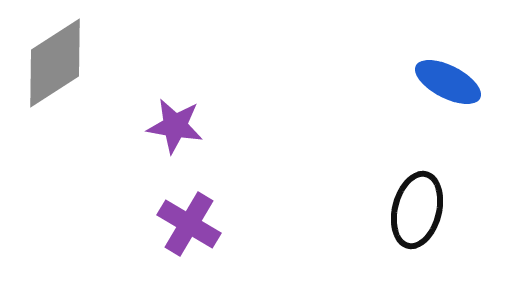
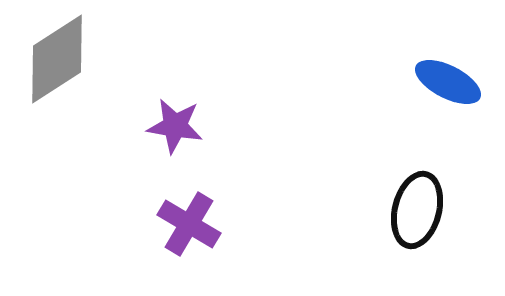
gray diamond: moved 2 px right, 4 px up
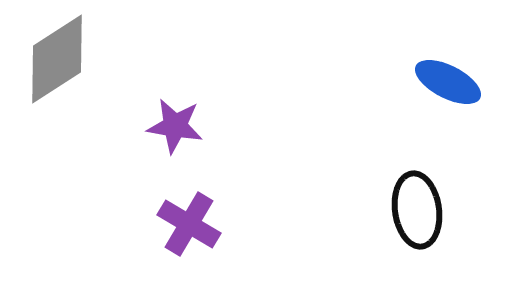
black ellipse: rotated 22 degrees counterclockwise
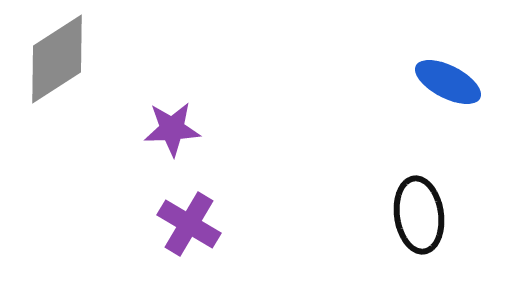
purple star: moved 3 px left, 3 px down; rotated 12 degrees counterclockwise
black ellipse: moved 2 px right, 5 px down
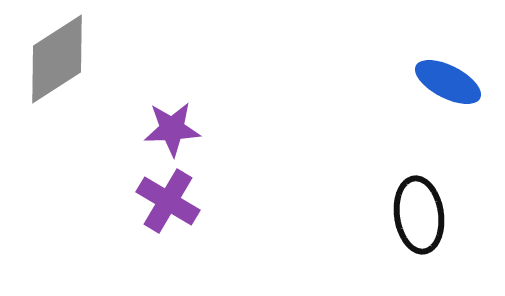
purple cross: moved 21 px left, 23 px up
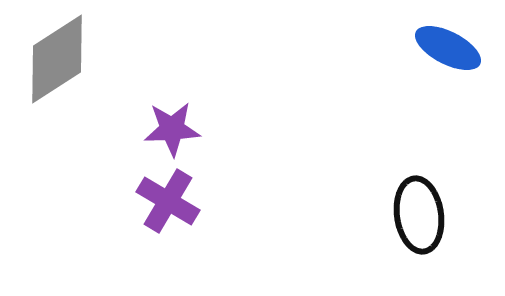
blue ellipse: moved 34 px up
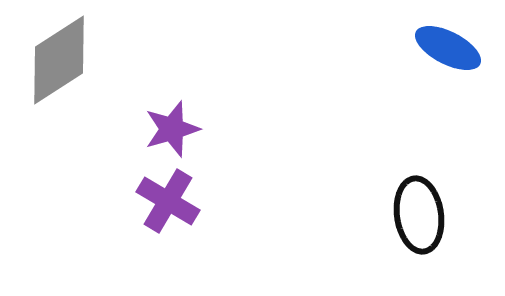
gray diamond: moved 2 px right, 1 px down
purple star: rotated 14 degrees counterclockwise
